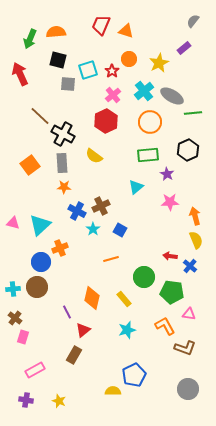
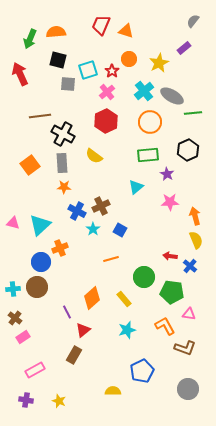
pink cross at (113, 95): moved 6 px left, 3 px up
brown line at (40, 116): rotated 50 degrees counterclockwise
orange diamond at (92, 298): rotated 35 degrees clockwise
pink rectangle at (23, 337): rotated 40 degrees clockwise
blue pentagon at (134, 375): moved 8 px right, 4 px up
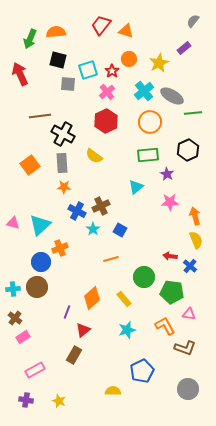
red trapezoid at (101, 25): rotated 15 degrees clockwise
purple line at (67, 312): rotated 48 degrees clockwise
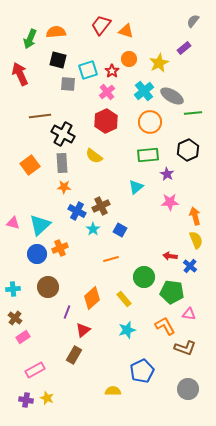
blue circle at (41, 262): moved 4 px left, 8 px up
brown circle at (37, 287): moved 11 px right
yellow star at (59, 401): moved 12 px left, 3 px up
